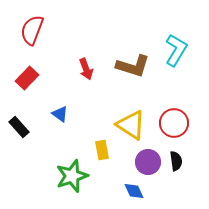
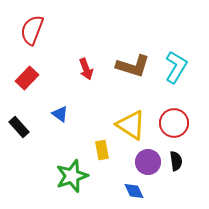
cyan L-shape: moved 17 px down
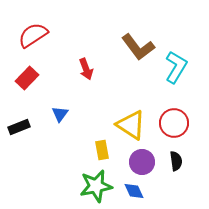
red semicircle: moved 1 px right, 5 px down; rotated 36 degrees clockwise
brown L-shape: moved 5 px right, 19 px up; rotated 36 degrees clockwise
blue triangle: rotated 30 degrees clockwise
black rectangle: rotated 70 degrees counterclockwise
purple circle: moved 6 px left
green star: moved 24 px right, 10 px down; rotated 8 degrees clockwise
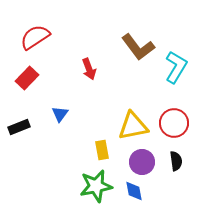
red semicircle: moved 2 px right, 2 px down
red arrow: moved 3 px right
yellow triangle: moved 2 px right, 1 px down; rotated 44 degrees counterclockwise
blue diamond: rotated 15 degrees clockwise
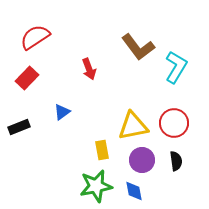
blue triangle: moved 2 px right, 2 px up; rotated 18 degrees clockwise
purple circle: moved 2 px up
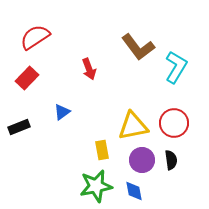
black semicircle: moved 5 px left, 1 px up
